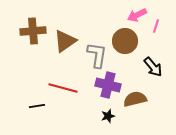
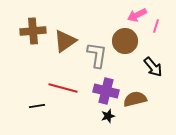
purple cross: moved 2 px left, 6 px down
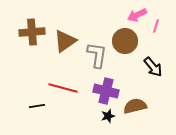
brown cross: moved 1 px left, 1 px down
brown semicircle: moved 7 px down
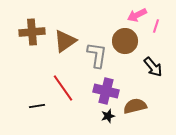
red line: rotated 40 degrees clockwise
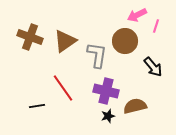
brown cross: moved 2 px left, 5 px down; rotated 25 degrees clockwise
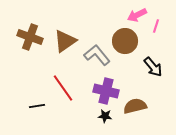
gray L-shape: rotated 48 degrees counterclockwise
black star: moved 3 px left; rotated 24 degrees clockwise
